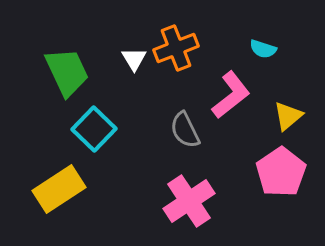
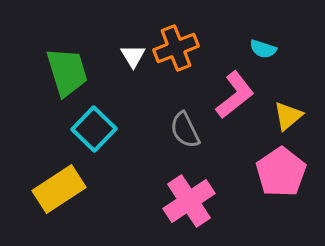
white triangle: moved 1 px left, 3 px up
green trapezoid: rotated 8 degrees clockwise
pink L-shape: moved 4 px right
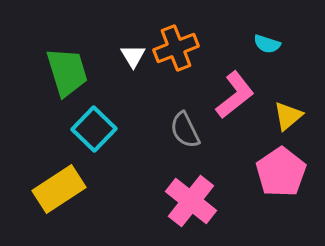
cyan semicircle: moved 4 px right, 5 px up
pink cross: moved 2 px right; rotated 18 degrees counterclockwise
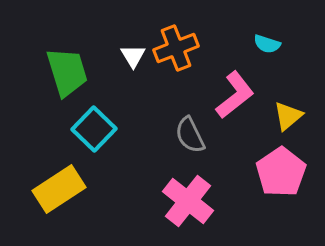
gray semicircle: moved 5 px right, 5 px down
pink cross: moved 3 px left
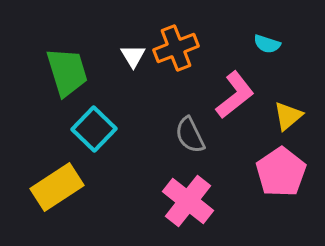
yellow rectangle: moved 2 px left, 2 px up
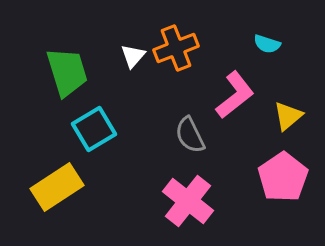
white triangle: rotated 12 degrees clockwise
cyan square: rotated 15 degrees clockwise
pink pentagon: moved 2 px right, 5 px down
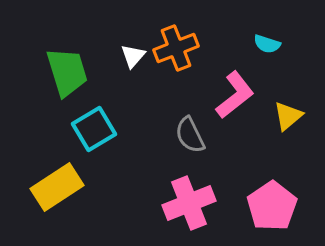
pink pentagon: moved 11 px left, 29 px down
pink cross: moved 1 px right, 2 px down; rotated 30 degrees clockwise
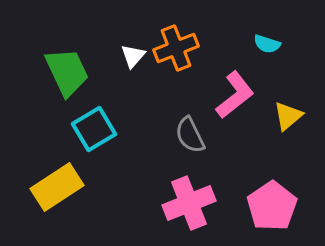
green trapezoid: rotated 8 degrees counterclockwise
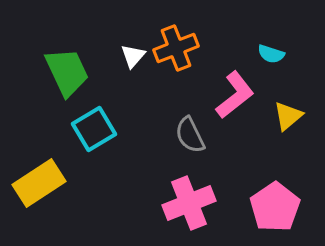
cyan semicircle: moved 4 px right, 10 px down
yellow rectangle: moved 18 px left, 4 px up
pink pentagon: moved 3 px right, 1 px down
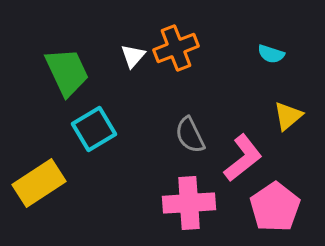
pink L-shape: moved 8 px right, 63 px down
pink cross: rotated 18 degrees clockwise
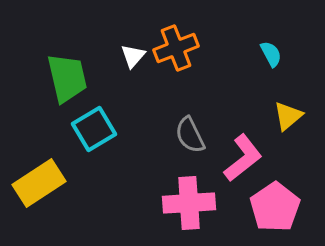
cyan semicircle: rotated 136 degrees counterclockwise
green trapezoid: moved 6 px down; rotated 12 degrees clockwise
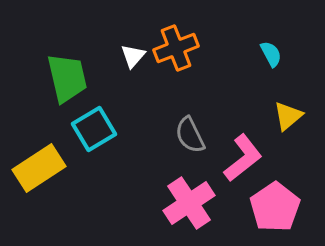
yellow rectangle: moved 15 px up
pink cross: rotated 30 degrees counterclockwise
